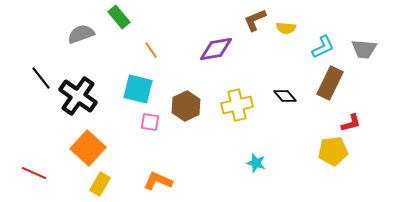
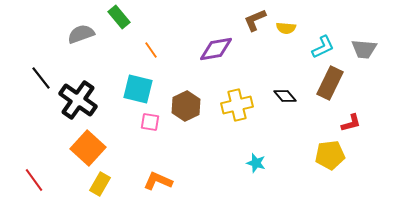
black cross: moved 4 px down
yellow pentagon: moved 3 px left, 4 px down
red line: moved 7 px down; rotated 30 degrees clockwise
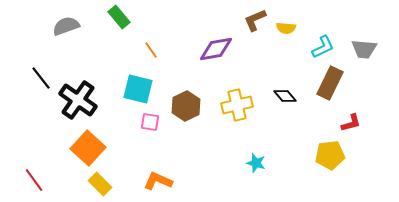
gray semicircle: moved 15 px left, 8 px up
yellow rectangle: rotated 75 degrees counterclockwise
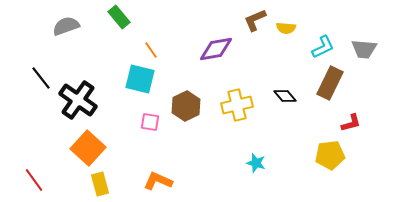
cyan square: moved 2 px right, 10 px up
yellow rectangle: rotated 30 degrees clockwise
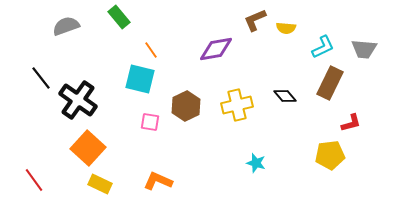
yellow rectangle: rotated 50 degrees counterclockwise
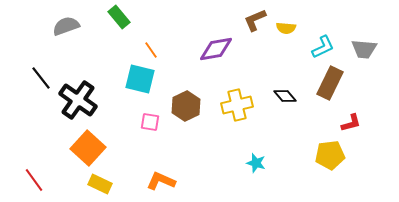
orange L-shape: moved 3 px right
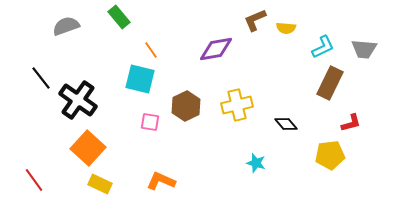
black diamond: moved 1 px right, 28 px down
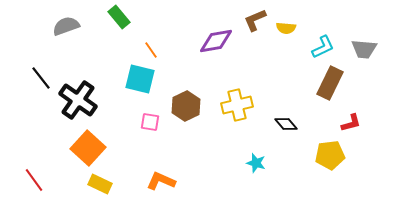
purple diamond: moved 8 px up
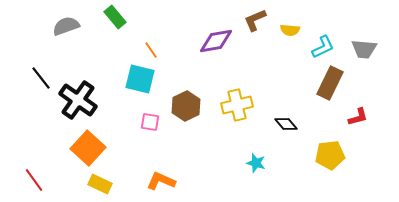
green rectangle: moved 4 px left
yellow semicircle: moved 4 px right, 2 px down
red L-shape: moved 7 px right, 6 px up
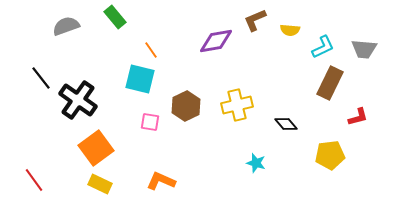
orange square: moved 8 px right; rotated 12 degrees clockwise
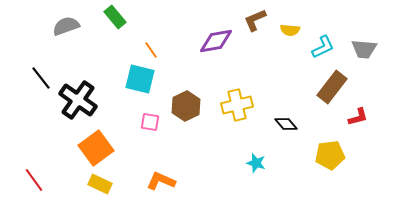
brown rectangle: moved 2 px right, 4 px down; rotated 12 degrees clockwise
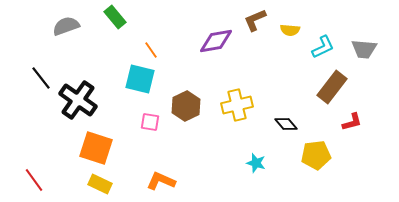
red L-shape: moved 6 px left, 5 px down
orange square: rotated 36 degrees counterclockwise
yellow pentagon: moved 14 px left
